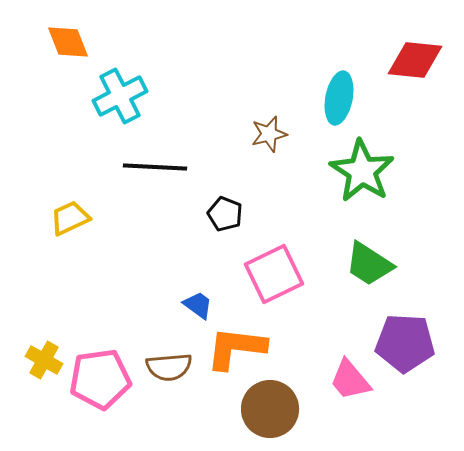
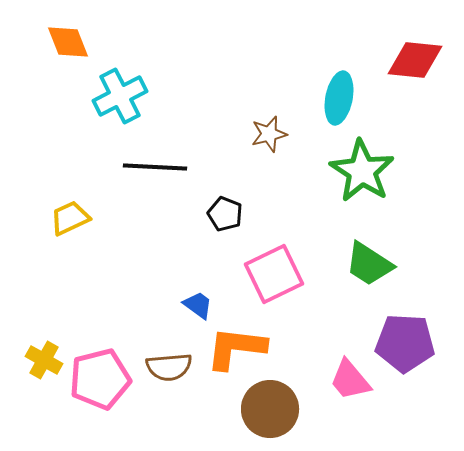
pink pentagon: rotated 6 degrees counterclockwise
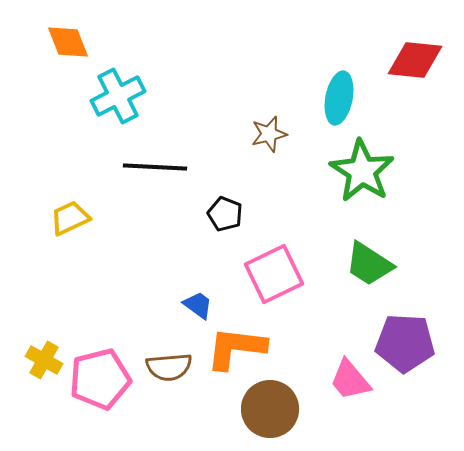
cyan cross: moved 2 px left
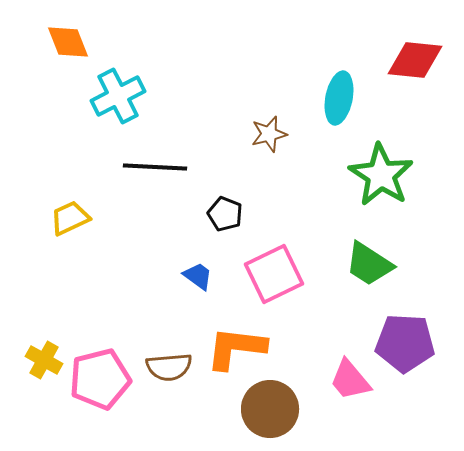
green star: moved 19 px right, 4 px down
blue trapezoid: moved 29 px up
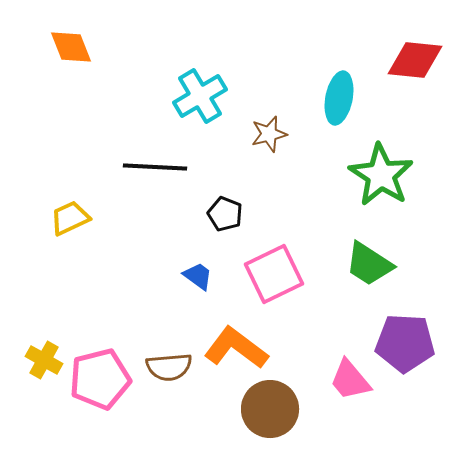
orange diamond: moved 3 px right, 5 px down
cyan cross: moved 82 px right; rotated 4 degrees counterclockwise
orange L-shape: rotated 30 degrees clockwise
